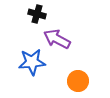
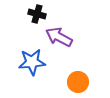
purple arrow: moved 2 px right, 2 px up
orange circle: moved 1 px down
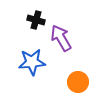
black cross: moved 1 px left, 6 px down
purple arrow: moved 2 px right, 1 px down; rotated 32 degrees clockwise
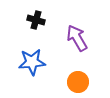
purple arrow: moved 16 px right
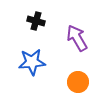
black cross: moved 1 px down
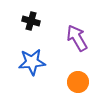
black cross: moved 5 px left
